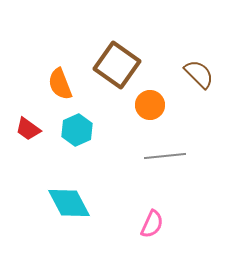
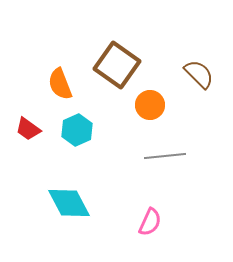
pink semicircle: moved 2 px left, 2 px up
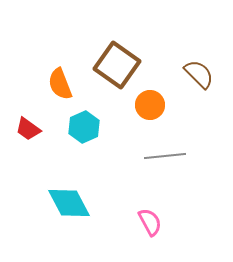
cyan hexagon: moved 7 px right, 3 px up
pink semicircle: rotated 52 degrees counterclockwise
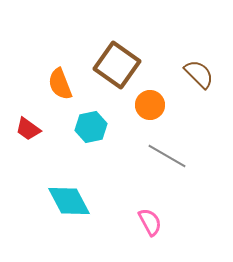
cyan hexagon: moved 7 px right; rotated 12 degrees clockwise
gray line: moved 2 px right; rotated 36 degrees clockwise
cyan diamond: moved 2 px up
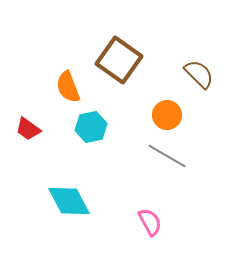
brown square: moved 2 px right, 5 px up
orange semicircle: moved 8 px right, 3 px down
orange circle: moved 17 px right, 10 px down
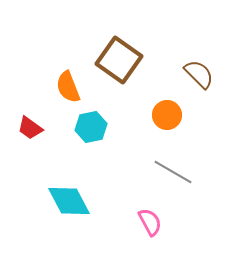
red trapezoid: moved 2 px right, 1 px up
gray line: moved 6 px right, 16 px down
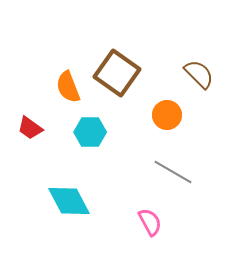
brown square: moved 2 px left, 13 px down
cyan hexagon: moved 1 px left, 5 px down; rotated 12 degrees clockwise
